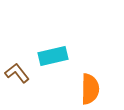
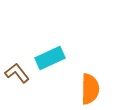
cyan rectangle: moved 3 px left, 2 px down; rotated 12 degrees counterclockwise
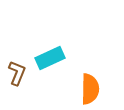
brown L-shape: rotated 60 degrees clockwise
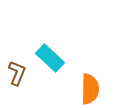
cyan rectangle: rotated 68 degrees clockwise
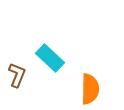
brown L-shape: moved 2 px down
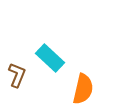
orange semicircle: moved 7 px left; rotated 12 degrees clockwise
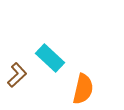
brown L-shape: rotated 25 degrees clockwise
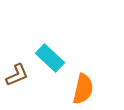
brown L-shape: rotated 20 degrees clockwise
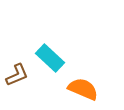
orange semicircle: rotated 80 degrees counterclockwise
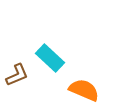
orange semicircle: moved 1 px right, 1 px down
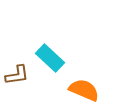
brown L-shape: rotated 15 degrees clockwise
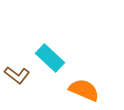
brown L-shape: rotated 45 degrees clockwise
